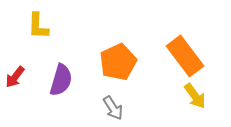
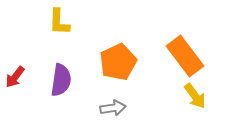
yellow L-shape: moved 21 px right, 4 px up
purple semicircle: rotated 8 degrees counterclockwise
gray arrow: rotated 65 degrees counterclockwise
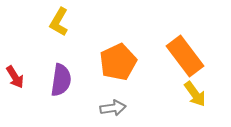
yellow L-shape: rotated 28 degrees clockwise
red arrow: rotated 70 degrees counterclockwise
yellow arrow: moved 2 px up
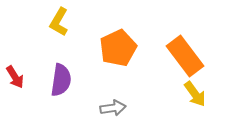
orange pentagon: moved 14 px up
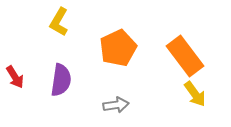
gray arrow: moved 3 px right, 3 px up
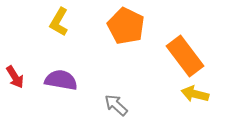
orange pentagon: moved 8 px right, 22 px up; rotated 21 degrees counterclockwise
purple semicircle: rotated 88 degrees counterclockwise
yellow arrow: rotated 140 degrees clockwise
gray arrow: rotated 130 degrees counterclockwise
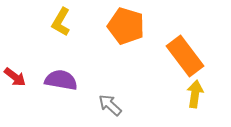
yellow L-shape: moved 2 px right
orange pentagon: rotated 9 degrees counterclockwise
red arrow: rotated 20 degrees counterclockwise
yellow arrow: rotated 84 degrees clockwise
gray arrow: moved 6 px left
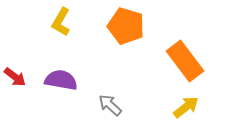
orange rectangle: moved 5 px down
yellow arrow: moved 9 px left, 13 px down; rotated 44 degrees clockwise
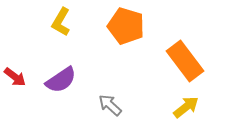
purple semicircle: rotated 136 degrees clockwise
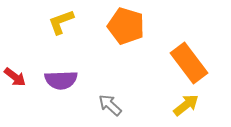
yellow L-shape: rotated 40 degrees clockwise
orange rectangle: moved 4 px right, 2 px down
purple semicircle: rotated 32 degrees clockwise
yellow arrow: moved 2 px up
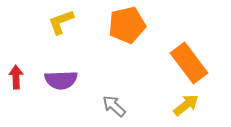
orange pentagon: moved 1 px right, 1 px up; rotated 30 degrees counterclockwise
red arrow: moved 1 px right; rotated 130 degrees counterclockwise
gray arrow: moved 4 px right, 1 px down
